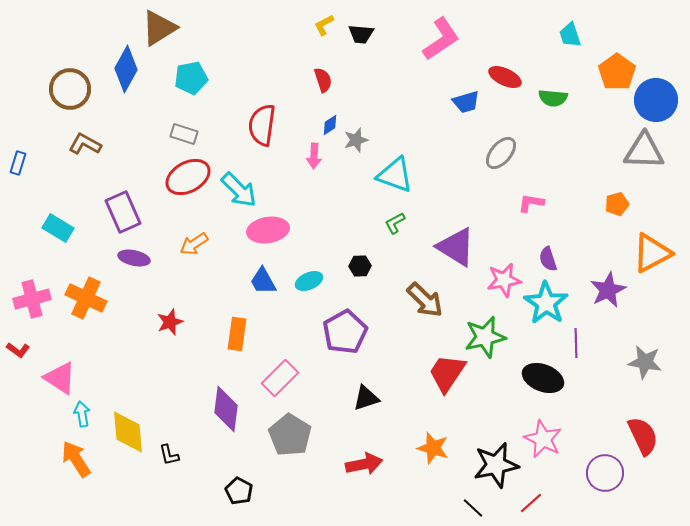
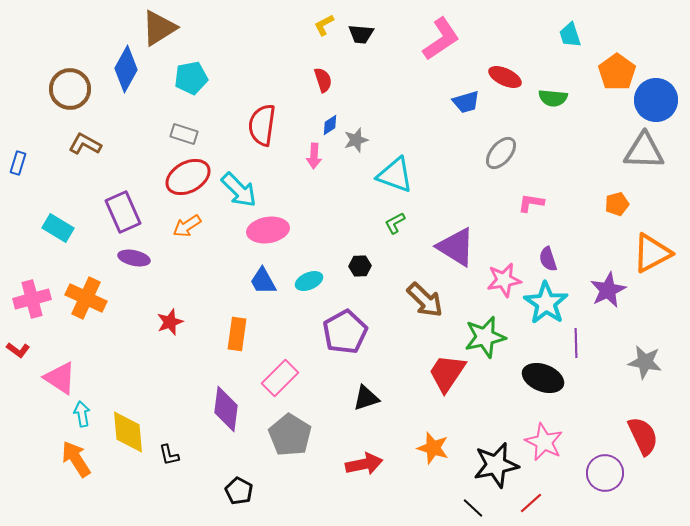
orange arrow at (194, 244): moved 7 px left, 18 px up
pink star at (543, 439): moved 1 px right, 3 px down
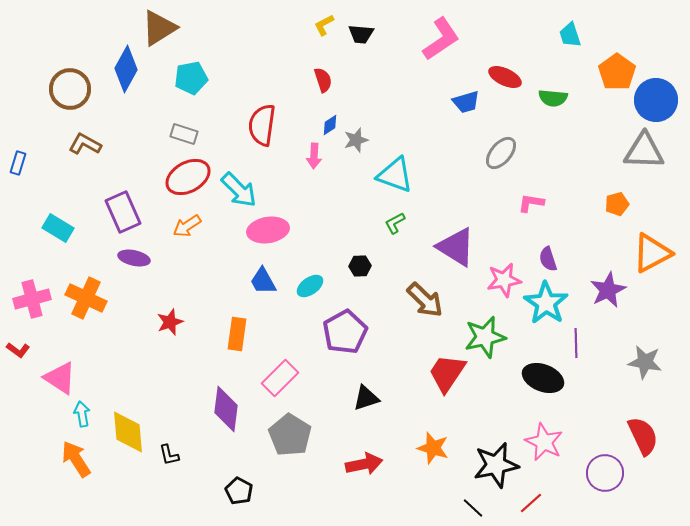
cyan ellipse at (309, 281): moved 1 px right, 5 px down; rotated 12 degrees counterclockwise
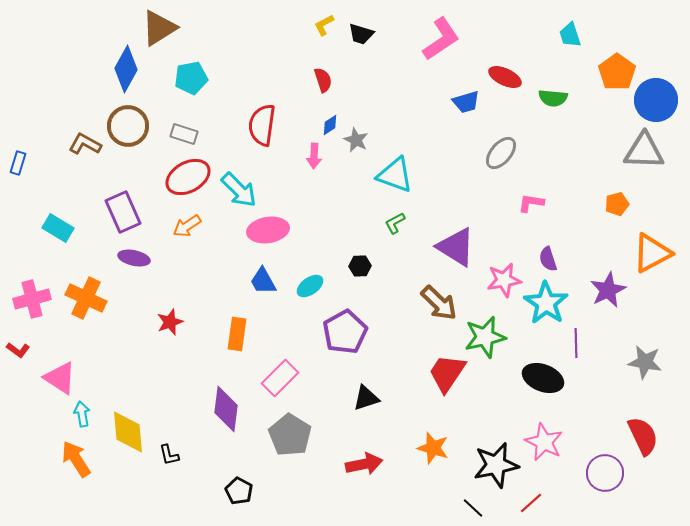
black trapezoid at (361, 34): rotated 12 degrees clockwise
brown circle at (70, 89): moved 58 px right, 37 px down
gray star at (356, 140): rotated 30 degrees counterclockwise
brown arrow at (425, 300): moved 14 px right, 3 px down
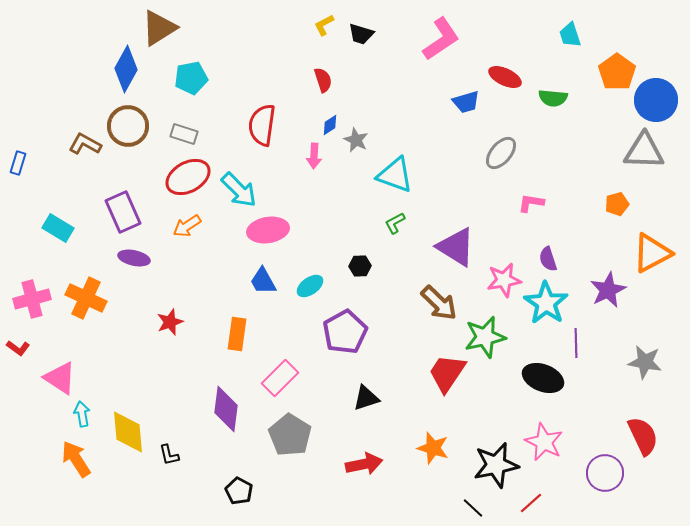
red L-shape at (18, 350): moved 2 px up
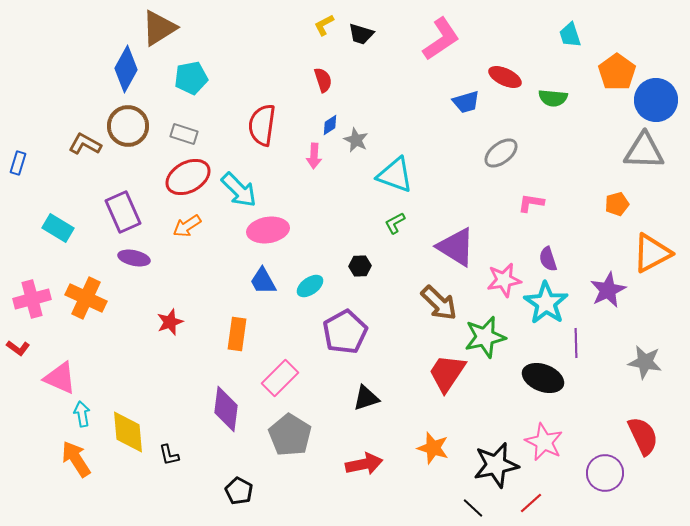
gray ellipse at (501, 153): rotated 12 degrees clockwise
pink triangle at (60, 378): rotated 9 degrees counterclockwise
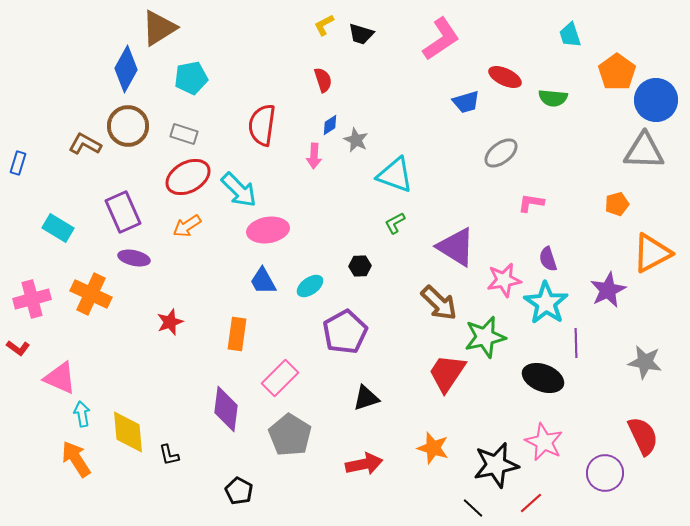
orange cross at (86, 298): moved 5 px right, 4 px up
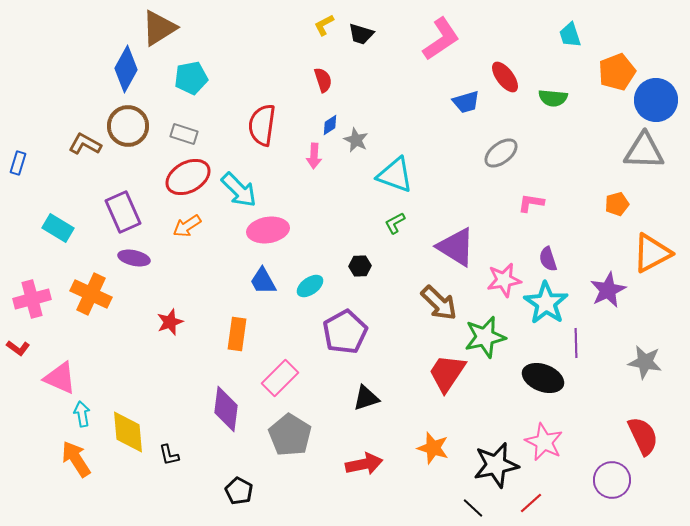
orange pentagon at (617, 72): rotated 15 degrees clockwise
red ellipse at (505, 77): rotated 28 degrees clockwise
purple circle at (605, 473): moved 7 px right, 7 px down
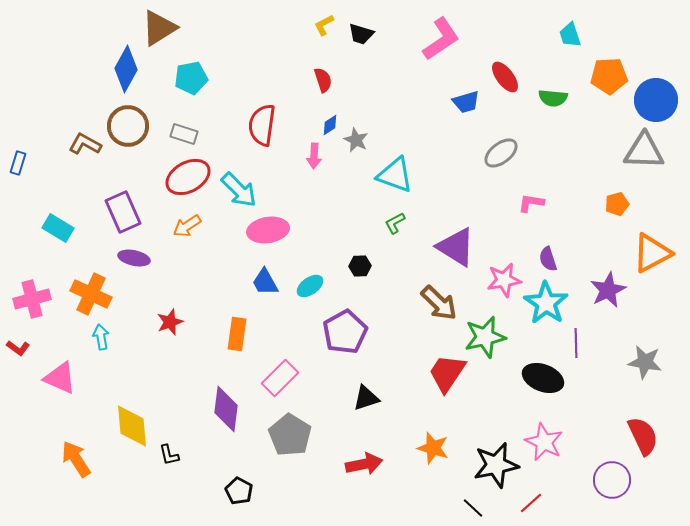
orange pentagon at (617, 72): moved 8 px left, 4 px down; rotated 18 degrees clockwise
blue trapezoid at (263, 281): moved 2 px right, 1 px down
cyan arrow at (82, 414): moved 19 px right, 77 px up
yellow diamond at (128, 432): moved 4 px right, 6 px up
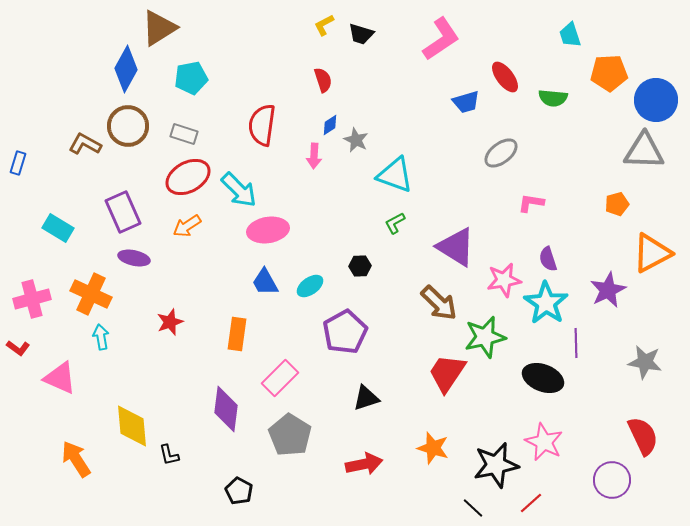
orange pentagon at (609, 76): moved 3 px up
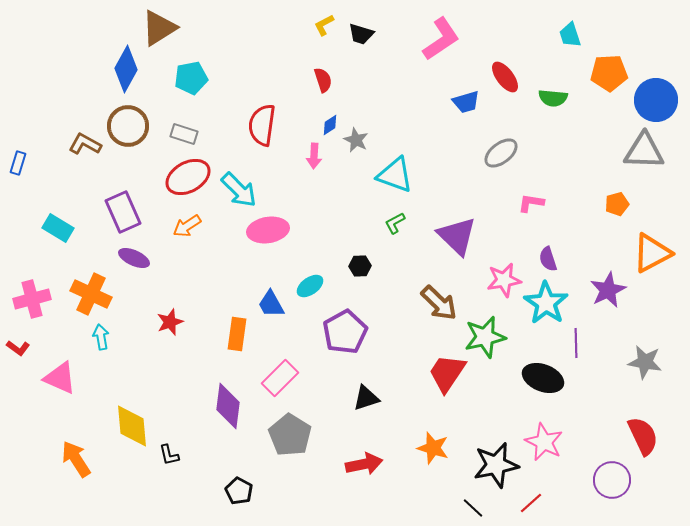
purple triangle at (456, 247): moved 1 px right, 11 px up; rotated 12 degrees clockwise
purple ellipse at (134, 258): rotated 12 degrees clockwise
blue trapezoid at (265, 282): moved 6 px right, 22 px down
purple diamond at (226, 409): moved 2 px right, 3 px up
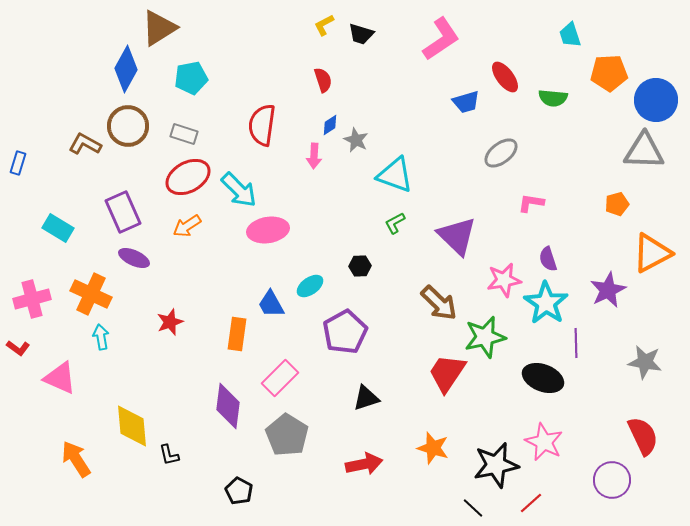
gray pentagon at (290, 435): moved 3 px left
